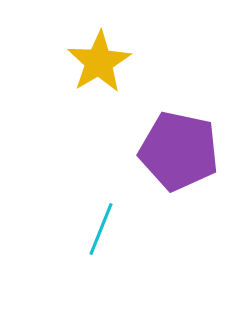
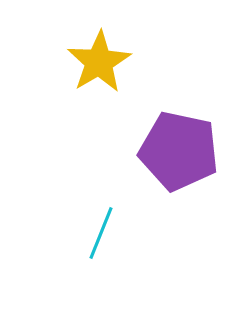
cyan line: moved 4 px down
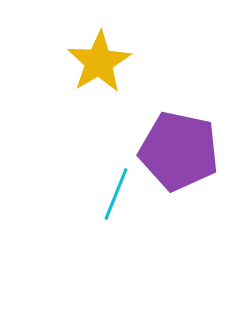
cyan line: moved 15 px right, 39 px up
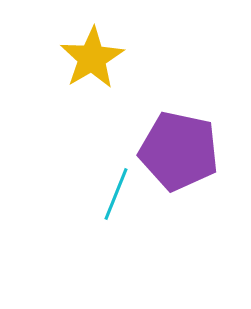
yellow star: moved 7 px left, 4 px up
